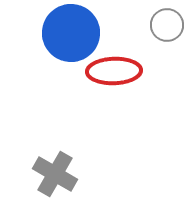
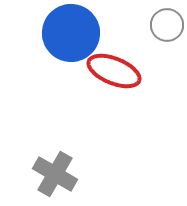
red ellipse: rotated 24 degrees clockwise
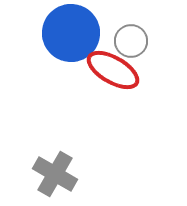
gray circle: moved 36 px left, 16 px down
red ellipse: moved 1 px left, 1 px up; rotated 8 degrees clockwise
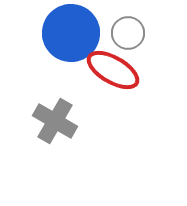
gray circle: moved 3 px left, 8 px up
gray cross: moved 53 px up
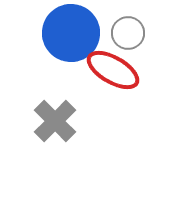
gray cross: rotated 15 degrees clockwise
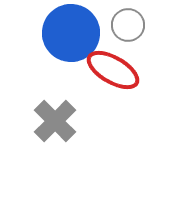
gray circle: moved 8 px up
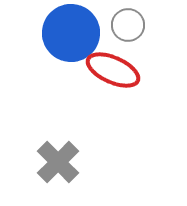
red ellipse: rotated 6 degrees counterclockwise
gray cross: moved 3 px right, 41 px down
